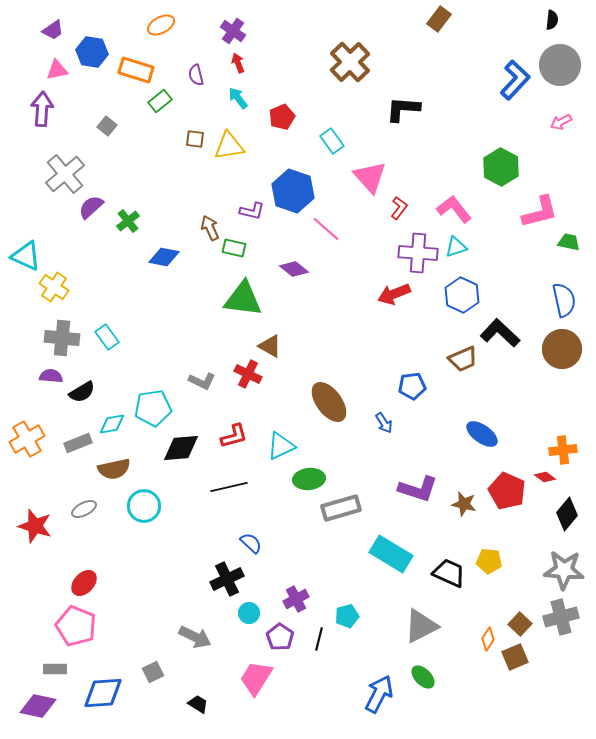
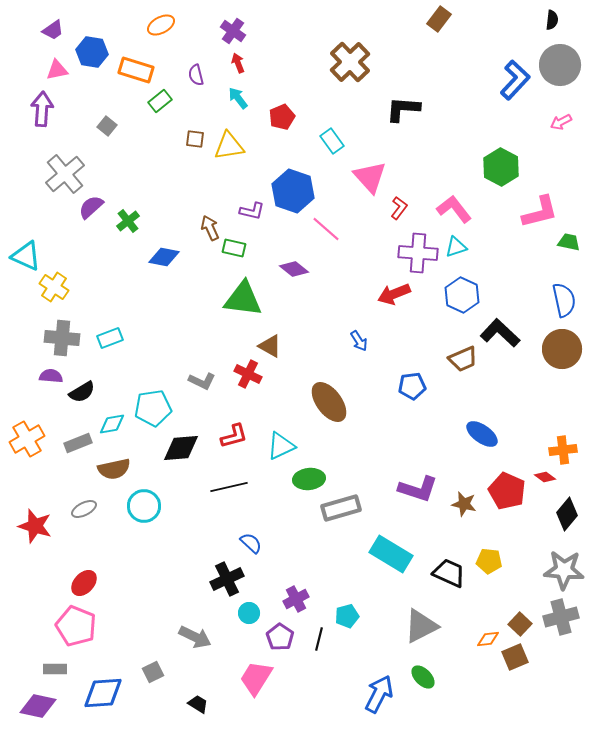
cyan rectangle at (107, 337): moved 3 px right, 1 px down; rotated 75 degrees counterclockwise
blue arrow at (384, 423): moved 25 px left, 82 px up
orange diamond at (488, 639): rotated 50 degrees clockwise
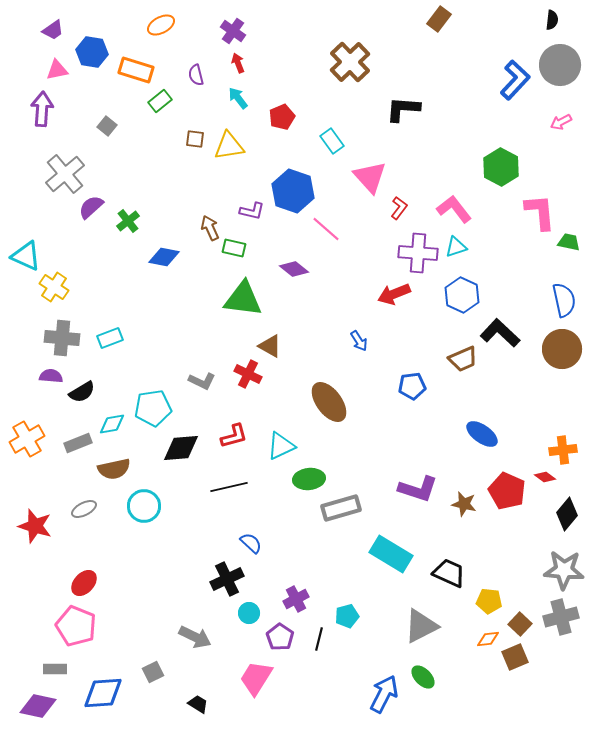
pink L-shape at (540, 212): rotated 81 degrees counterclockwise
yellow pentagon at (489, 561): moved 40 px down
blue arrow at (379, 694): moved 5 px right
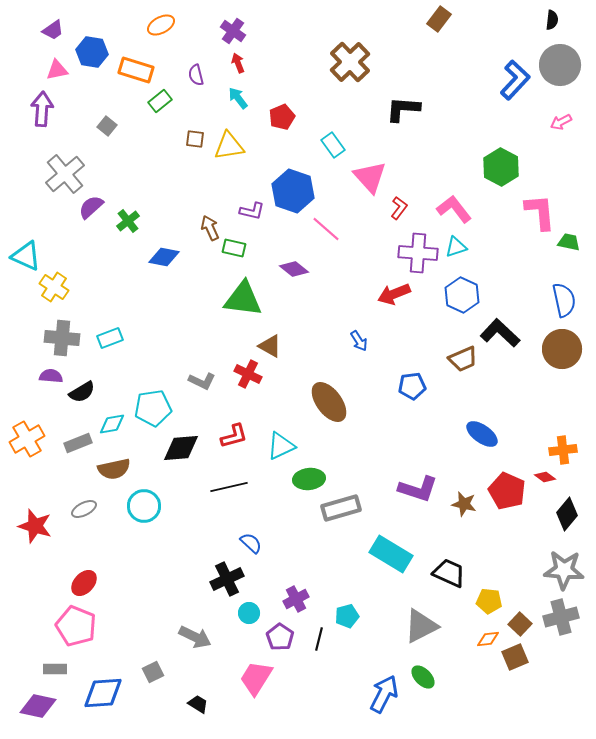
cyan rectangle at (332, 141): moved 1 px right, 4 px down
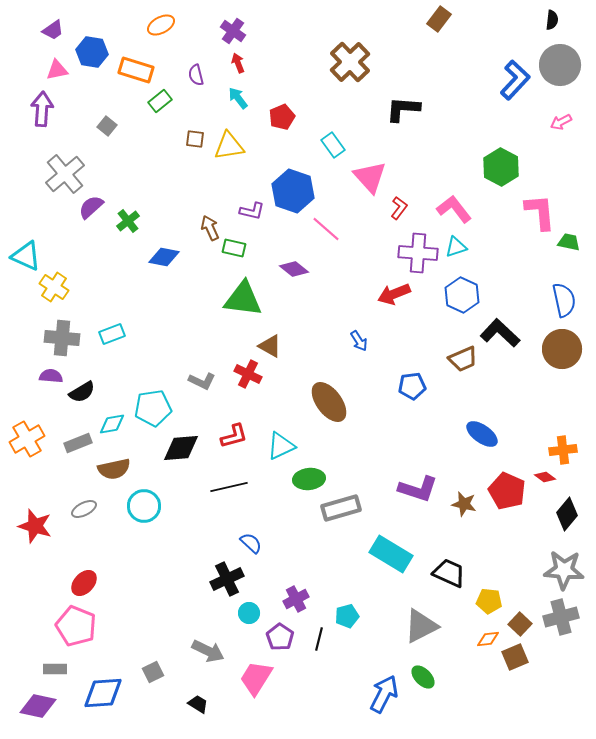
cyan rectangle at (110, 338): moved 2 px right, 4 px up
gray arrow at (195, 637): moved 13 px right, 14 px down
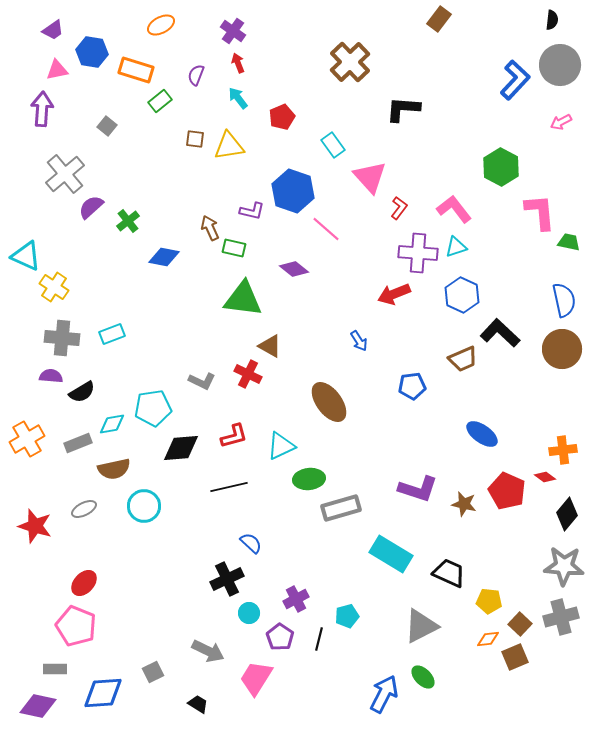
purple semicircle at (196, 75): rotated 35 degrees clockwise
gray star at (564, 570): moved 4 px up
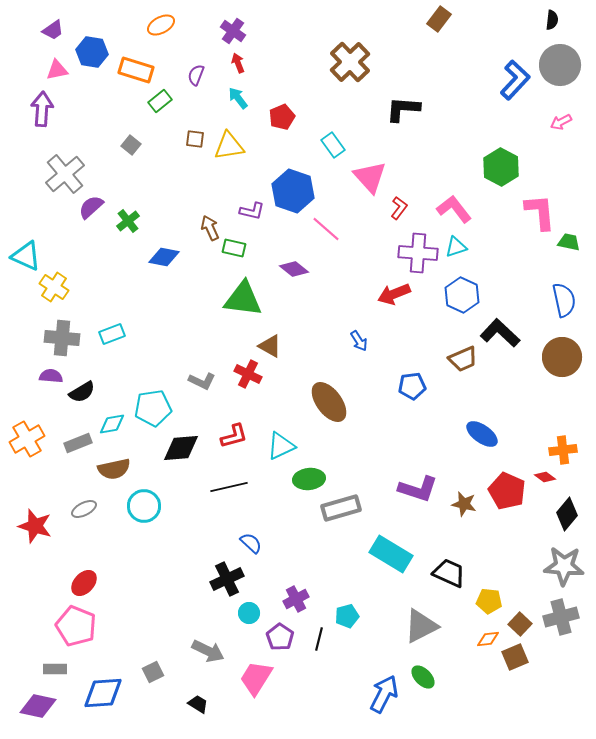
gray square at (107, 126): moved 24 px right, 19 px down
brown circle at (562, 349): moved 8 px down
